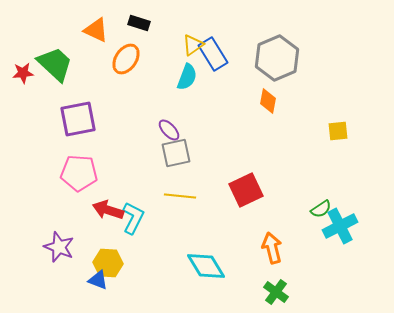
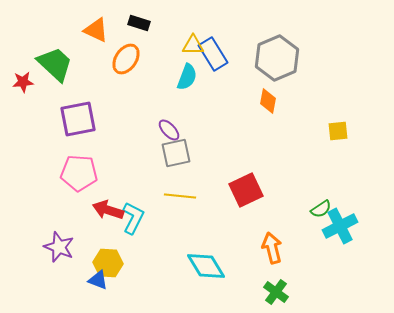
yellow triangle: rotated 35 degrees clockwise
red star: moved 9 px down
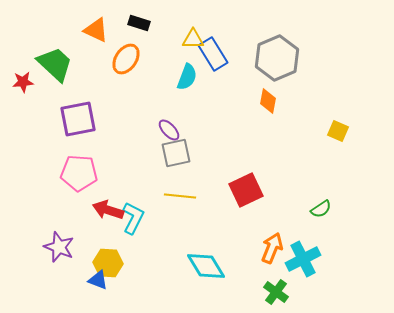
yellow triangle: moved 6 px up
yellow square: rotated 30 degrees clockwise
cyan cross: moved 37 px left, 33 px down
orange arrow: rotated 36 degrees clockwise
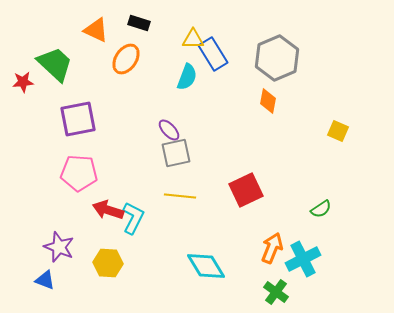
blue triangle: moved 53 px left
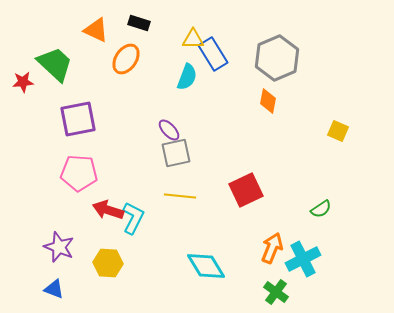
blue triangle: moved 9 px right, 9 px down
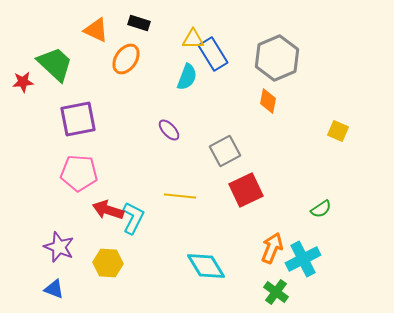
gray square: moved 49 px right, 2 px up; rotated 16 degrees counterclockwise
